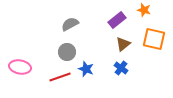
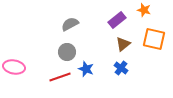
pink ellipse: moved 6 px left
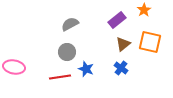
orange star: rotated 24 degrees clockwise
orange square: moved 4 px left, 3 px down
red line: rotated 10 degrees clockwise
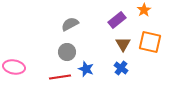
brown triangle: rotated 21 degrees counterclockwise
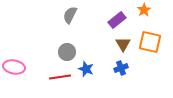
gray semicircle: moved 9 px up; rotated 36 degrees counterclockwise
blue cross: rotated 32 degrees clockwise
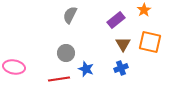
purple rectangle: moved 1 px left
gray circle: moved 1 px left, 1 px down
red line: moved 1 px left, 2 px down
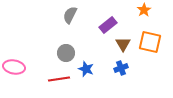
purple rectangle: moved 8 px left, 5 px down
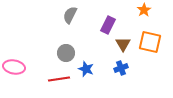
purple rectangle: rotated 24 degrees counterclockwise
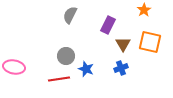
gray circle: moved 3 px down
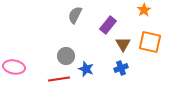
gray semicircle: moved 5 px right
purple rectangle: rotated 12 degrees clockwise
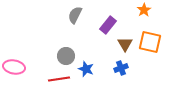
brown triangle: moved 2 px right
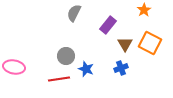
gray semicircle: moved 1 px left, 2 px up
orange square: moved 1 px down; rotated 15 degrees clockwise
